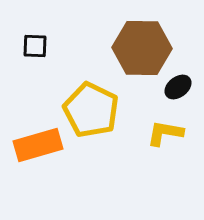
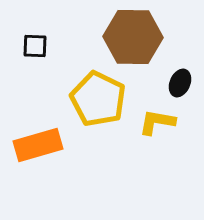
brown hexagon: moved 9 px left, 11 px up
black ellipse: moved 2 px right, 4 px up; rotated 28 degrees counterclockwise
yellow pentagon: moved 7 px right, 11 px up
yellow L-shape: moved 8 px left, 11 px up
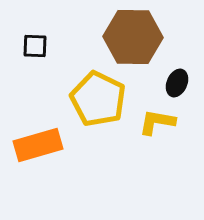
black ellipse: moved 3 px left
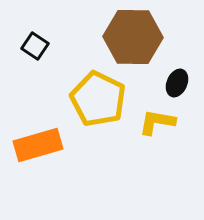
black square: rotated 32 degrees clockwise
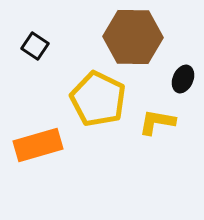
black ellipse: moved 6 px right, 4 px up
